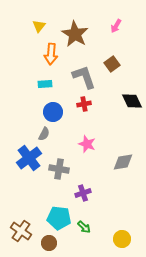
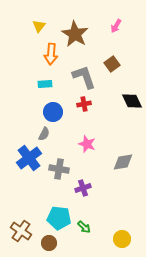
purple cross: moved 5 px up
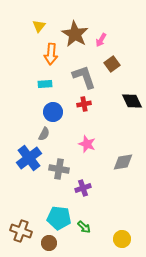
pink arrow: moved 15 px left, 14 px down
brown cross: rotated 15 degrees counterclockwise
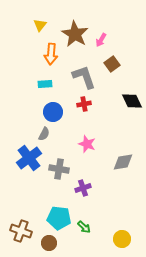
yellow triangle: moved 1 px right, 1 px up
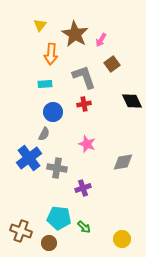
gray cross: moved 2 px left, 1 px up
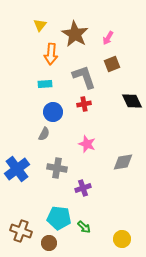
pink arrow: moved 7 px right, 2 px up
brown square: rotated 14 degrees clockwise
blue cross: moved 12 px left, 11 px down
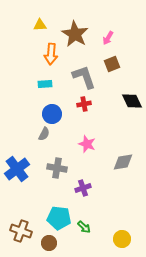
yellow triangle: rotated 48 degrees clockwise
blue circle: moved 1 px left, 2 px down
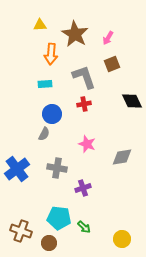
gray diamond: moved 1 px left, 5 px up
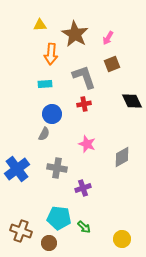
gray diamond: rotated 20 degrees counterclockwise
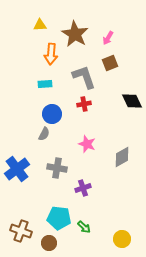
brown square: moved 2 px left, 1 px up
